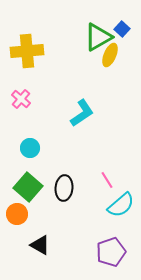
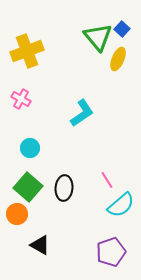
green triangle: rotated 40 degrees counterclockwise
yellow cross: rotated 16 degrees counterclockwise
yellow ellipse: moved 8 px right, 4 px down
pink cross: rotated 12 degrees counterclockwise
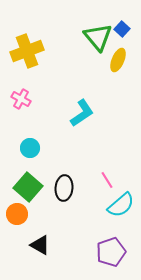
yellow ellipse: moved 1 px down
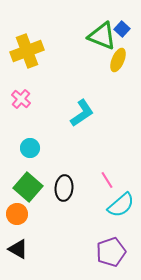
green triangle: moved 4 px right, 1 px up; rotated 28 degrees counterclockwise
pink cross: rotated 12 degrees clockwise
black triangle: moved 22 px left, 4 px down
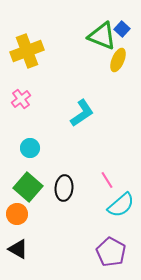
pink cross: rotated 12 degrees clockwise
purple pentagon: rotated 24 degrees counterclockwise
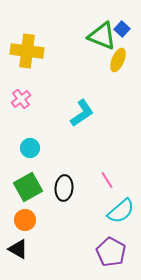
yellow cross: rotated 28 degrees clockwise
green square: rotated 20 degrees clockwise
cyan semicircle: moved 6 px down
orange circle: moved 8 px right, 6 px down
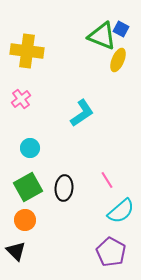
blue square: moved 1 px left; rotated 14 degrees counterclockwise
black triangle: moved 2 px left, 2 px down; rotated 15 degrees clockwise
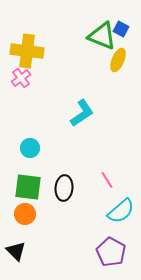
pink cross: moved 21 px up
green square: rotated 36 degrees clockwise
orange circle: moved 6 px up
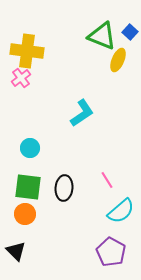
blue square: moved 9 px right, 3 px down; rotated 14 degrees clockwise
